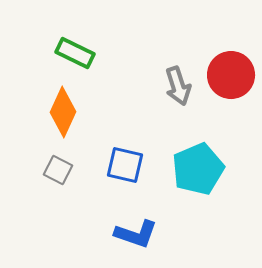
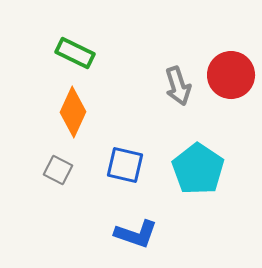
orange diamond: moved 10 px right
cyan pentagon: rotated 15 degrees counterclockwise
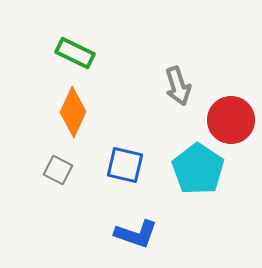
red circle: moved 45 px down
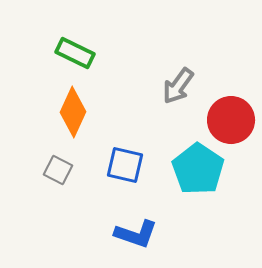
gray arrow: rotated 54 degrees clockwise
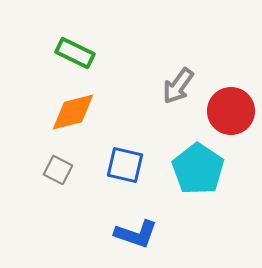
orange diamond: rotated 51 degrees clockwise
red circle: moved 9 px up
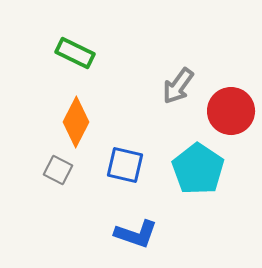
orange diamond: moved 3 px right, 10 px down; rotated 48 degrees counterclockwise
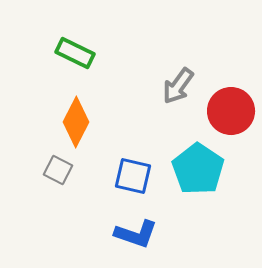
blue square: moved 8 px right, 11 px down
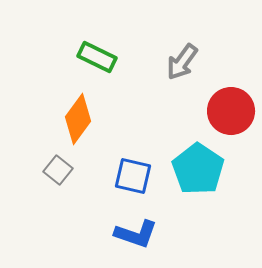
green rectangle: moved 22 px right, 4 px down
gray arrow: moved 4 px right, 24 px up
orange diamond: moved 2 px right, 3 px up; rotated 9 degrees clockwise
gray square: rotated 12 degrees clockwise
